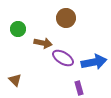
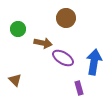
blue arrow: rotated 70 degrees counterclockwise
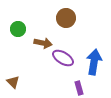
brown triangle: moved 2 px left, 2 px down
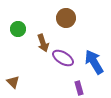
brown arrow: rotated 60 degrees clockwise
blue arrow: rotated 40 degrees counterclockwise
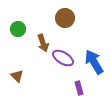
brown circle: moved 1 px left
brown triangle: moved 4 px right, 6 px up
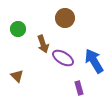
brown arrow: moved 1 px down
blue arrow: moved 1 px up
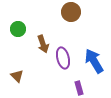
brown circle: moved 6 px right, 6 px up
purple ellipse: rotated 45 degrees clockwise
